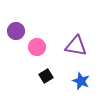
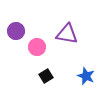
purple triangle: moved 9 px left, 12 px up
blue star: moved 5 px right, 5 px up
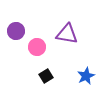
blue star: rotated 24 degrees clockwise
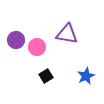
purple circle: moved 9 px down
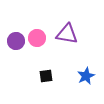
purple circle: moved 1 px down
pink circle: moved 9 px up
black square: rotated 24 degrees clockwise
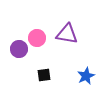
purple circle: moved 3 px right, 8 px down
black square: moved 2 px left, 1 px up
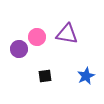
pink circle: moved 1 px up
black square: moved 1 px right, 1 px down
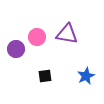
purple circle: moved 3 px left
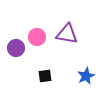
purple circle: moved 1 px up
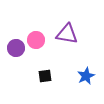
pink circle: moved 1 px left, 3 px down
